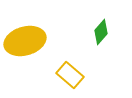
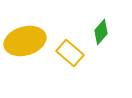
yellow rectangle: moved 22 px up
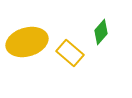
yellow ellipse: moved 2 px right, 1 px down
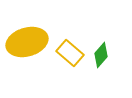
green diamond: moved 23 px down
